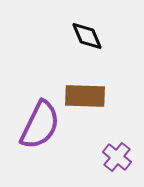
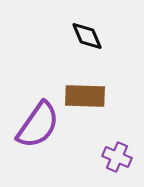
purple semicircle: moved 2 px left; rotated 9 degrees clockwise
purple cross: rotated 16 degrees counterclockwise
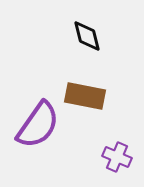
black diamond: rotated 8 degrees clockwise
brown rectangle: rotated 9 degrees clockwise
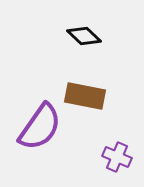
black diamond: moved 3 px left; rotated 32 degrees counterclockwise
purple semicircle: moved 2 px right, 2 px down
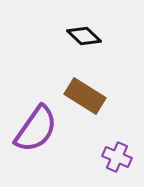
brown rectangle: rotated 21 degrees clockwise
purple semicircle: moved 4 px left, 2 px down
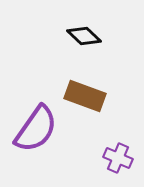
brown rectangle: rotated 12 degrees counterclockwise
purple cross: moved 1 px right, 1 px down
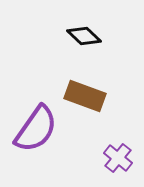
purple cross: rotated 16 degrees clockwise
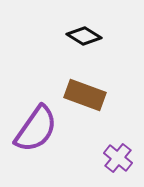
black diamond: rotated 12 degrees counterclockwise
brown rectangle: moved 1 px up
